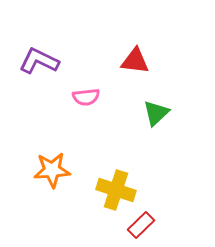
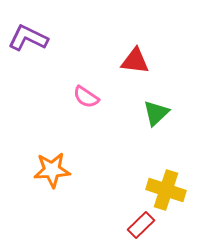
purple L-shape: moved 11 px left, 23 px up
pink semicircle: rotated 40 degrees clockwise
yellow cross: moved 50 px right
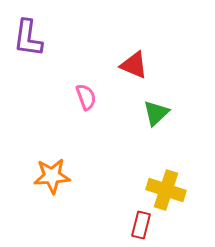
purple L-shape: rotated 108 degrees counterclockwise
red triangle: moved 1 px left, 4 px down; rotated 16 degrees clockwise
pink semicircle: rotated 144 degrees counterclockwise
orange star: moved 6 px down
red rectangle: rotated 32 degrees counterclockwise
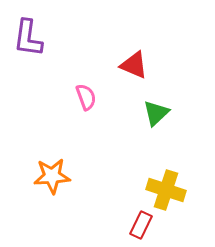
red rectangle: rotated 12 degrees clockwise
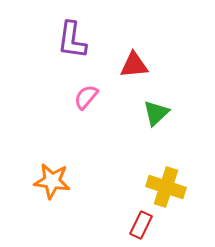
purple L-shape: moved 44 px right, 2 px down
red triangle: rotated 28 degrees counterclockwise
pink semicircle: rotated 120 degrees counterclockwise
orange star: moved 5 px down; rotated 12 degrees clockwise
yellow cross: moved 3 px up
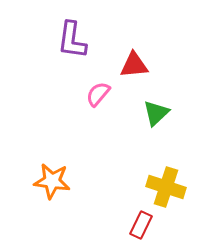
pink semicircle: moved 12 px right, 3 px up
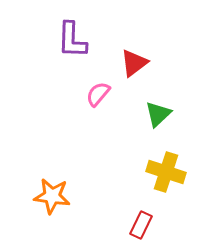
purple L-shape: rotated 6 degrees counterclockwise
red triangle: moved 2 px up; rotated 32 degrees counterclockwise
green triangle: moved 2 px right, 1 px down
orange star: moved 15 px down
yellow cross: moved 15 px up
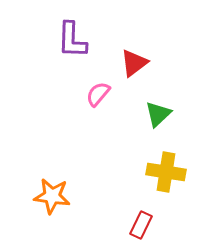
yellow cross: rotated 9 degrees counterclockwise
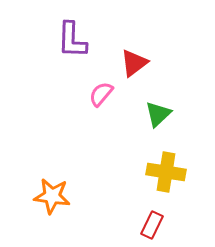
pink semicircle: moved 3 px right
red rectangle: moved 11 px right
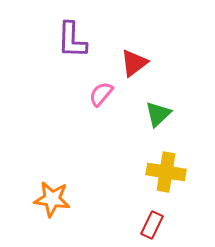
orange star: moved 3 px down
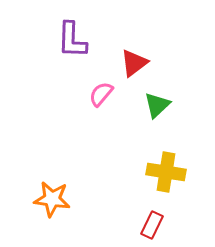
green triangle: moved 1 px left, 9 px up
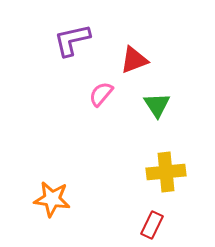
purple L-shape: rotated 75 degrees clockwise
red triangle: moved 3 px up; rotated 16 degrees clockwise
green triangle: rotated 20 degrees counterclockwise
yellow cross: rotated 15 degrees counterclockwise
